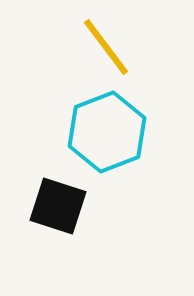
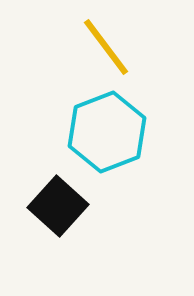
black square: rotated 24 degrees clockwise
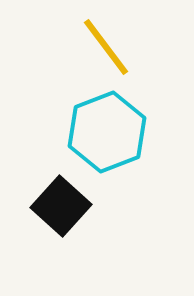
black square: moved 3 px right
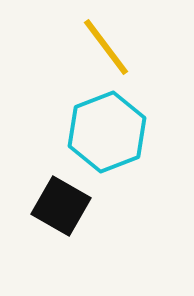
black square: rotated 12 degrees counterclockwise
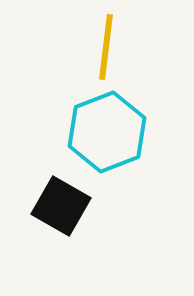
yellow line: rotated 44 degrees clockwise
